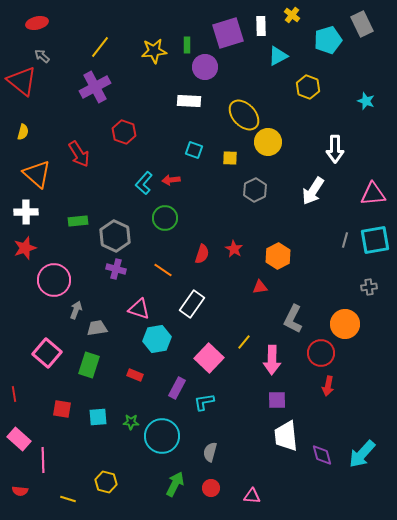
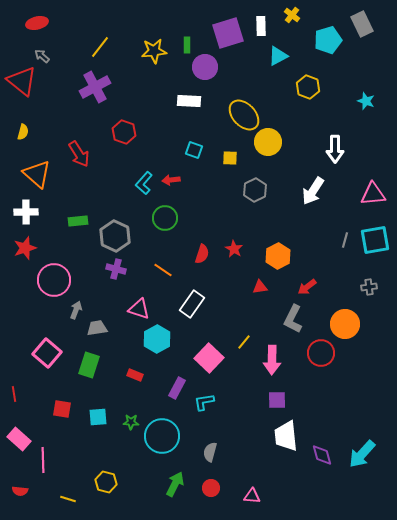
cyan hexagon at (157, 339): rotated 20 degrees counterclockwise
red arrow at (328, 386): moved 21 px left, 99 px up; rotated 42 degrees clockwise
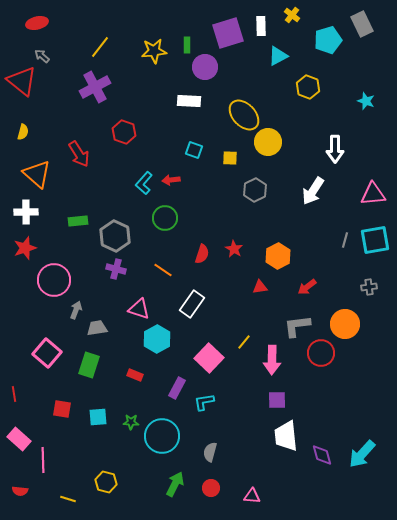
gray L-shape at (293, 319): moved 4 px right, 7 px down; rotated 56 degrees clockwise
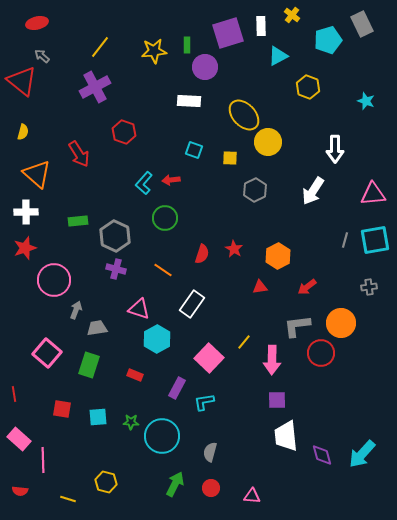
orange circle at (345, 324): moved 4 px left, 1 px up
